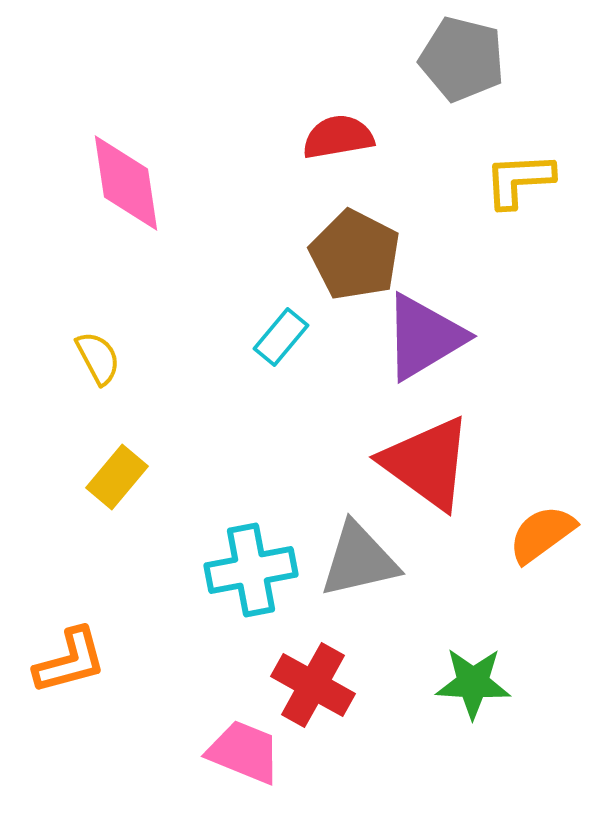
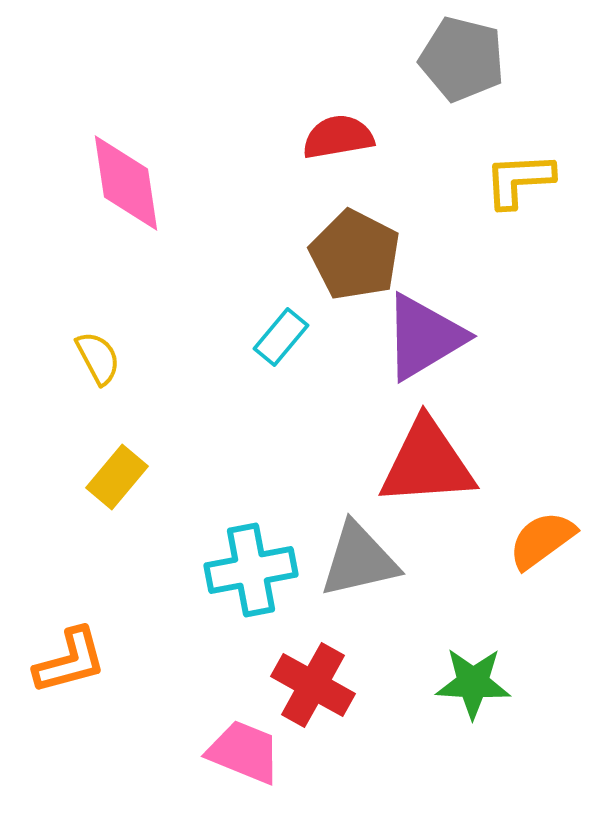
red triangle: rotated 40 degrees counterclockwise
orange semicircle: moved 6 px down
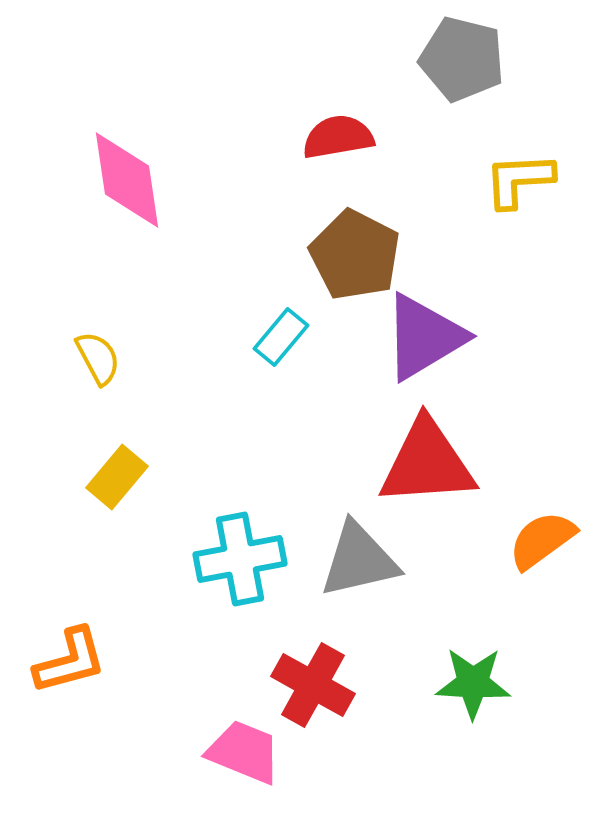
pink diamond: moved 1 px right, 3 px up
cyan cross: moved 11 px left, 11 px up
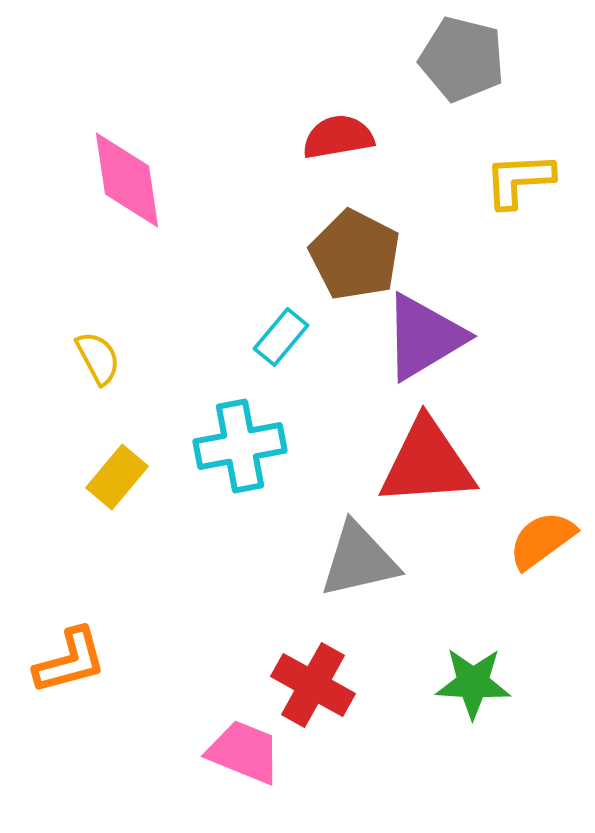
cyan cross: moved 113 px up
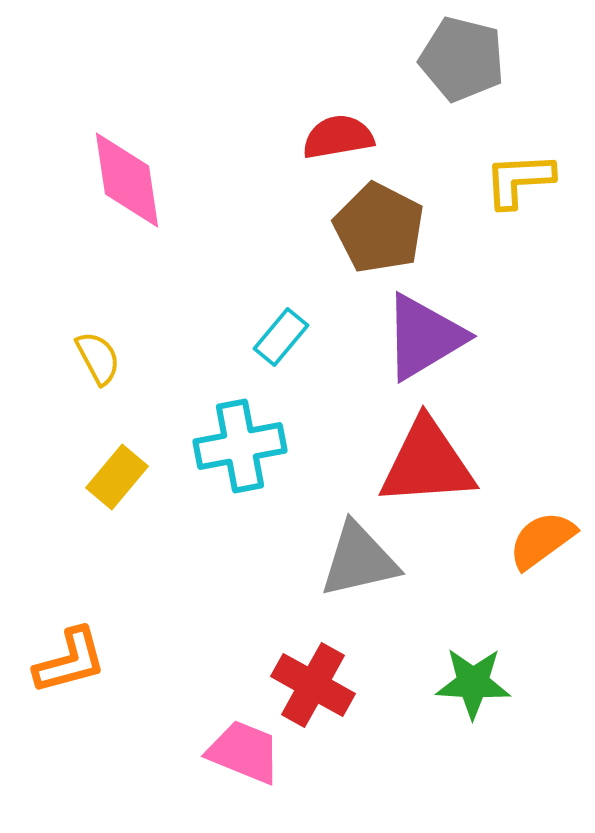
brown pentagon: moved 24 px right, 27 px up
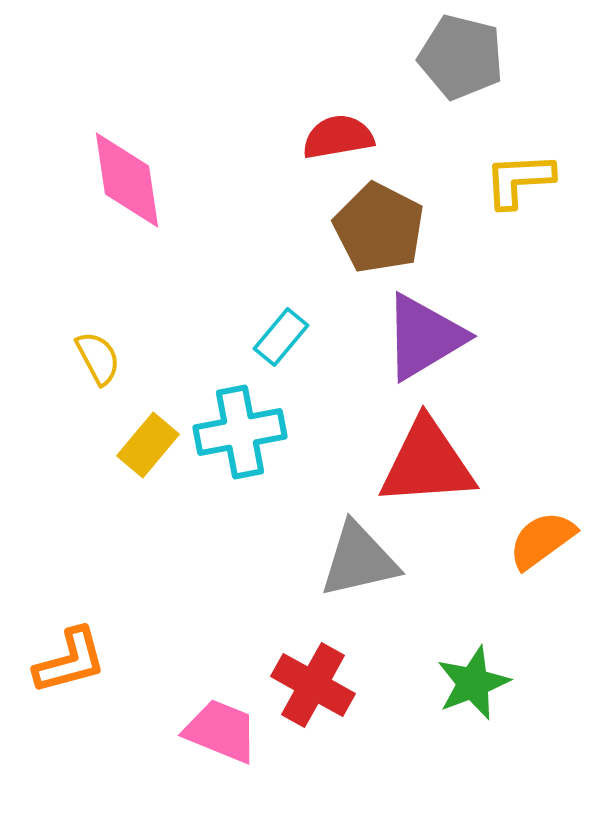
gray pentagon: moved 1 px left, 2 px up
cyan cross: moved 14 px up
yellow rectangle: moved 31 px right, 32 px up
green star: rotated 24 degrees counterclockwise
pink trapezoid: moved 23 px left, 21 px up
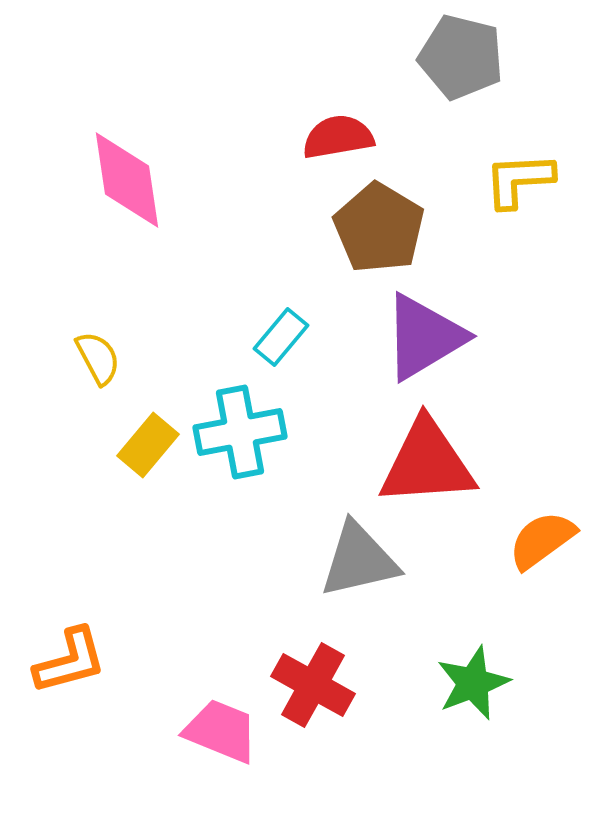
brown pentagon: rotated 4 degrees clockwise
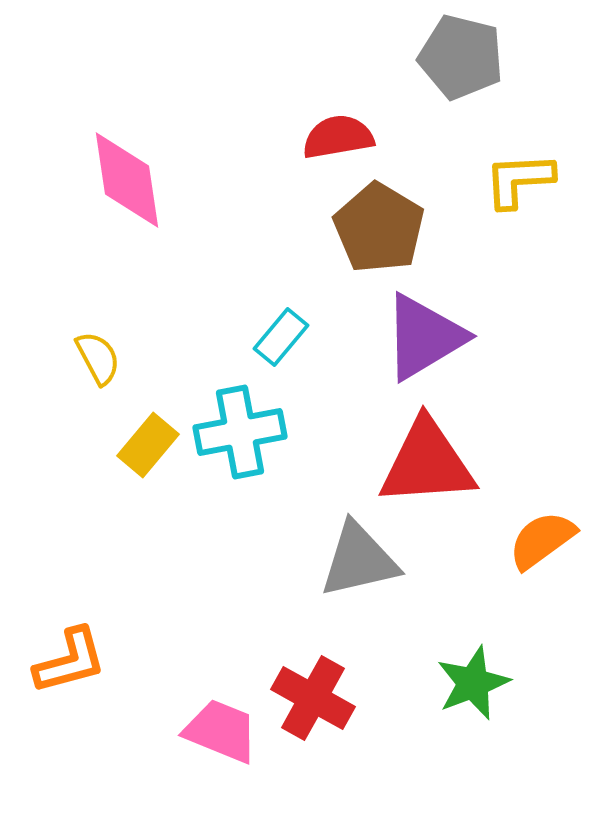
red cross: moved 13 px down
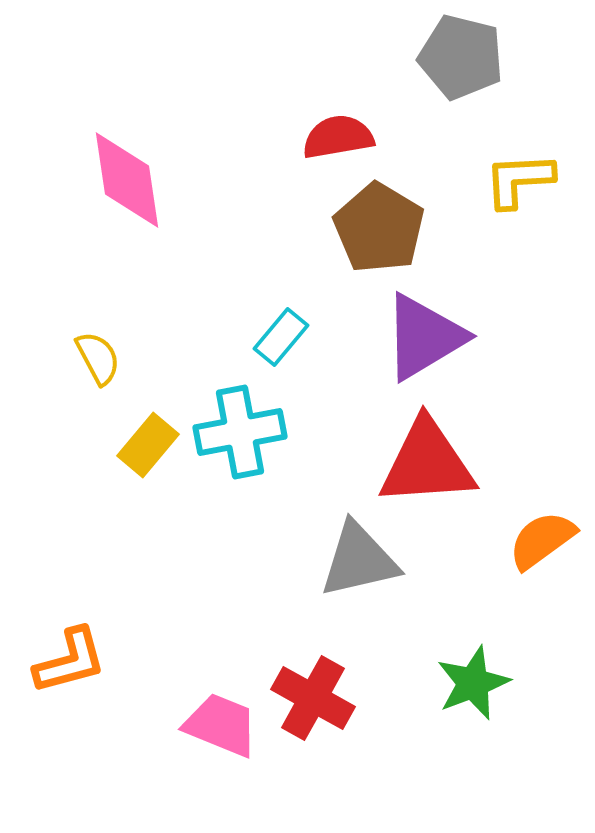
pink trapezoid: moved 6 px up
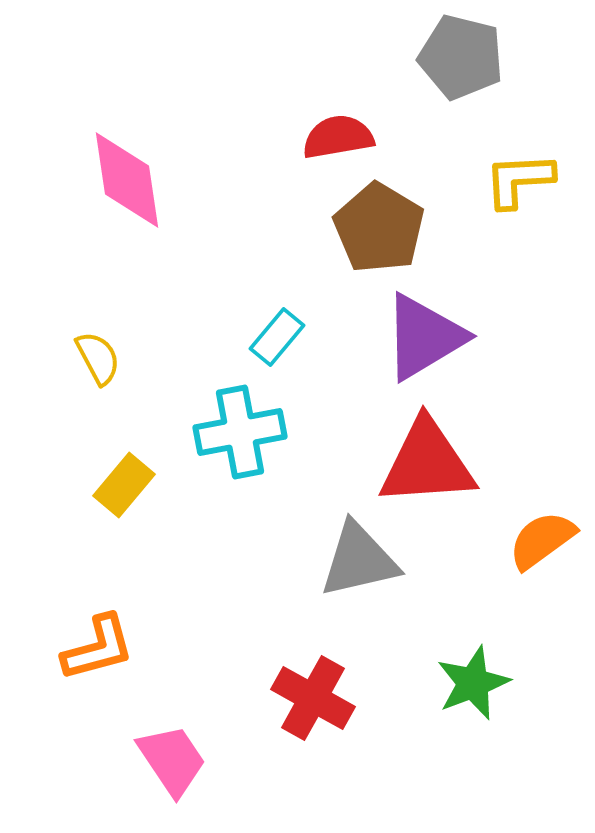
cyan rectangle: moved 4 px left
yellow rectangle: moved 24 px left, 40 px down
orange L-shape: moved 28 px right, 13 px up
pink trapezoid: moved 49 px left, 35 px down; rotated 34 degrees clockwise
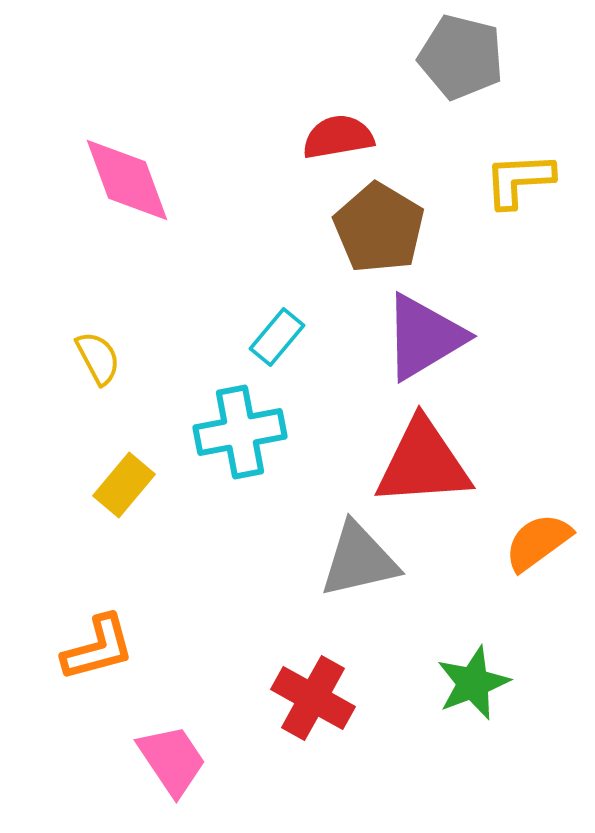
pink diamond: rotated 12 degrees counterclockwise
red triangle: moved 4 px left
orange semicircle: moved 4 px left, 2 px down
